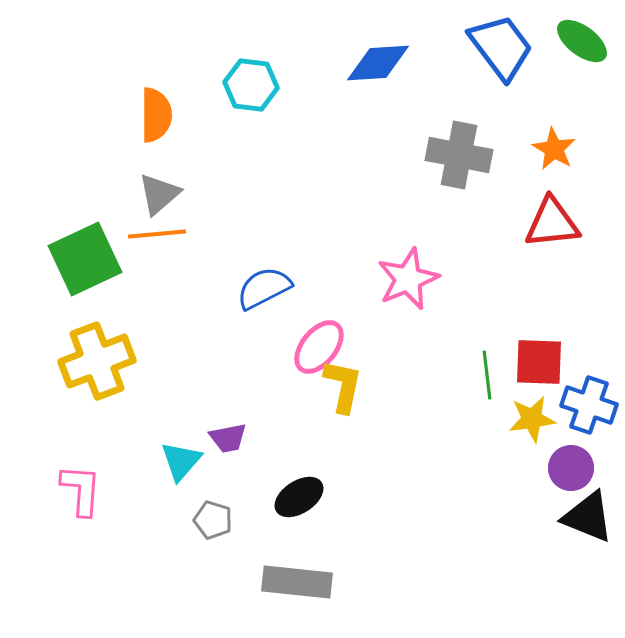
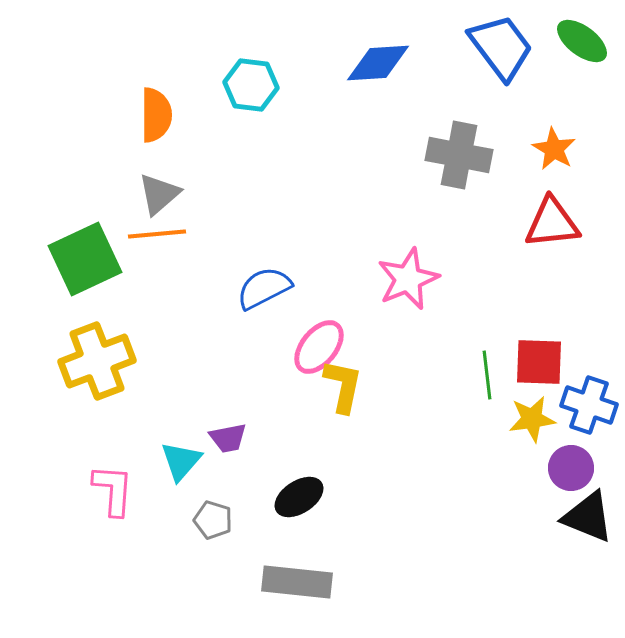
pink L-shape: moved 32 px right
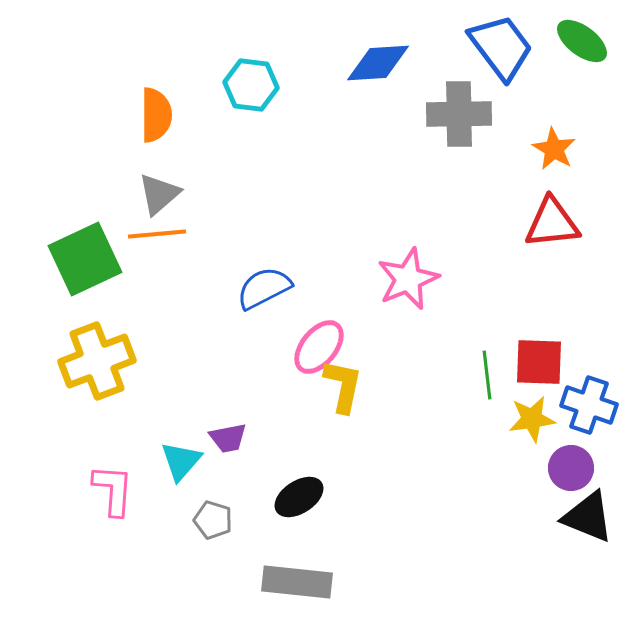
gray cross: moved 41 px up; rotated 12 degrees counterclockwise
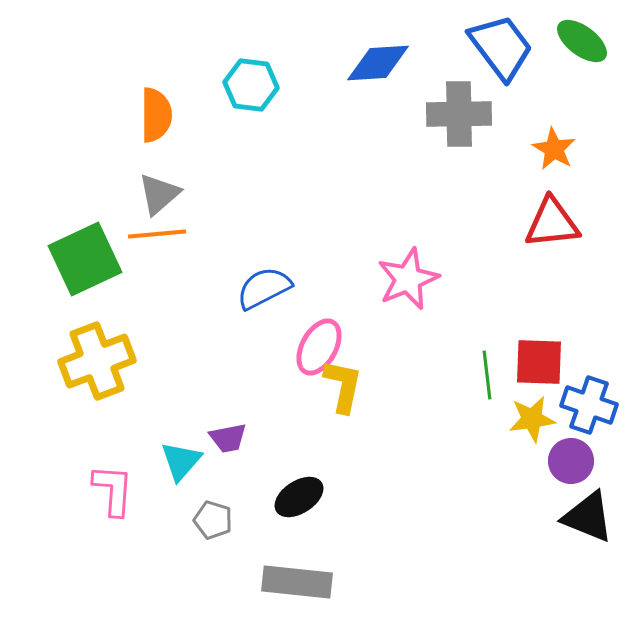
pink ellipse: rotated 10 degrees counterclockwise
purple circle: moved 7 px up
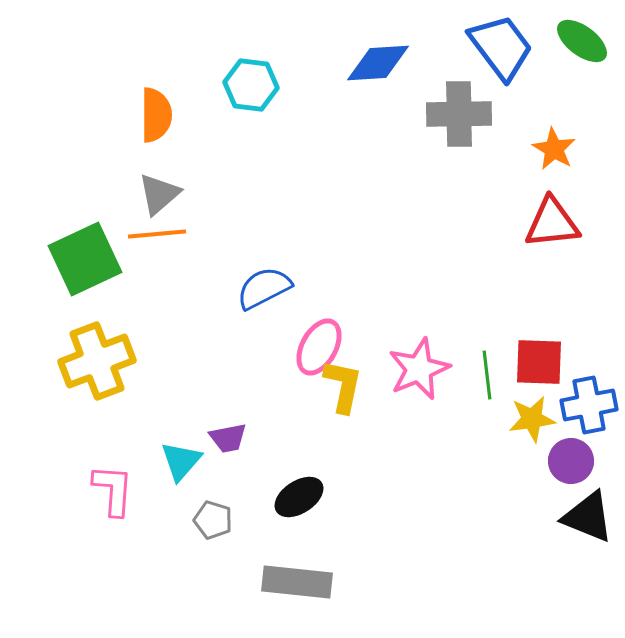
pink star: moved 11 px right, 90 px down
blue cross: rotated 30 degrees counterclockwise
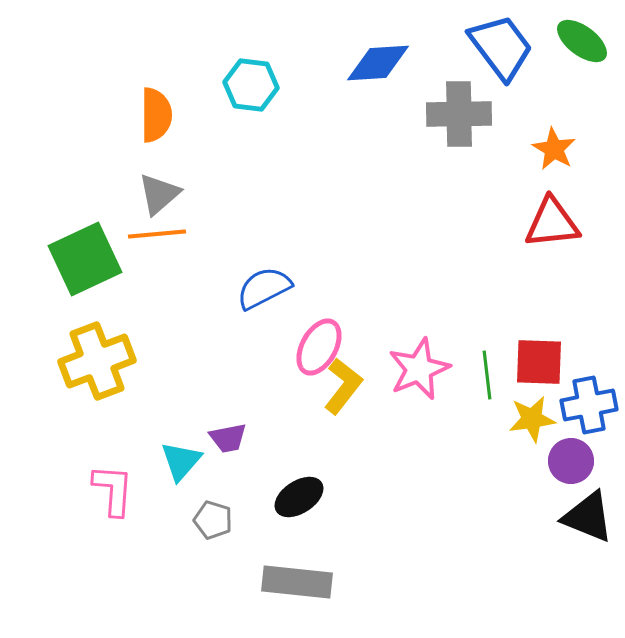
yellow L-shape: rotated 26 degrees clockwise
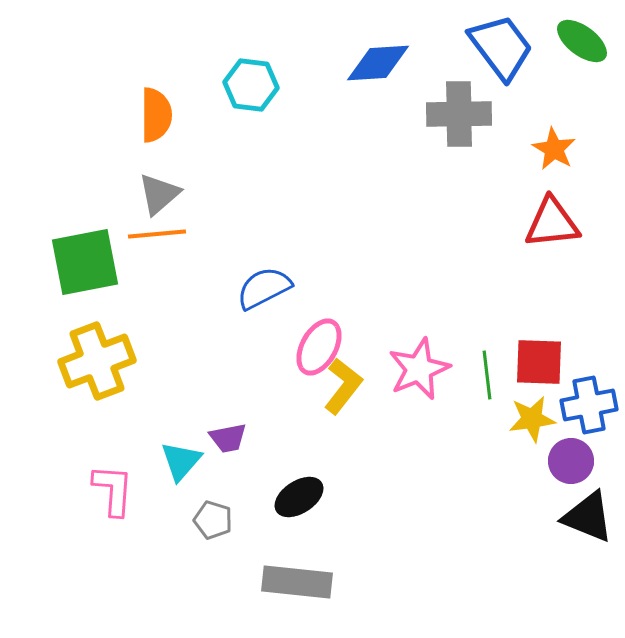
green square: moved 3 px down; rotated 14 degrees clockwise
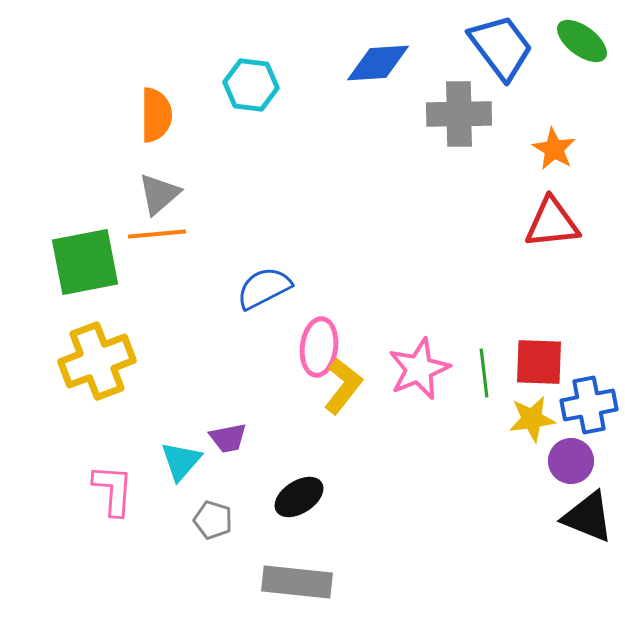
pink ellipse: rotated 22 degrees counterclockwise
green line: moved 3 px left, 2 px up
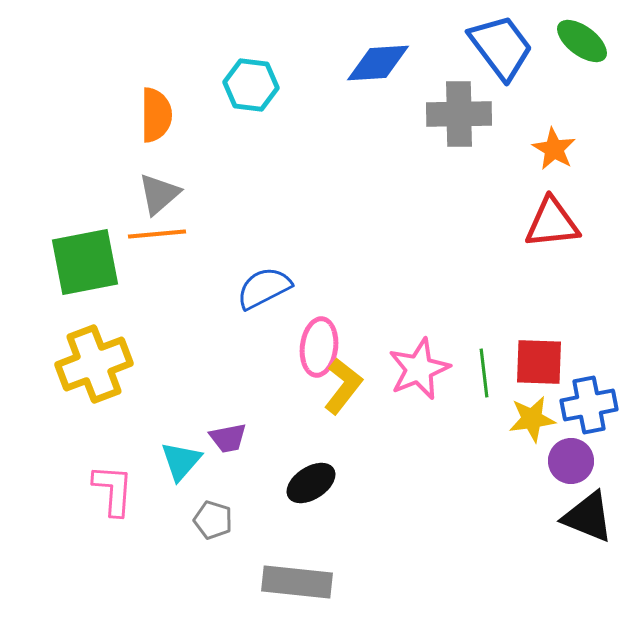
yellow cross: moved 3 px left, 3 px down
black ellipse: moved 12 px right, 14 px up
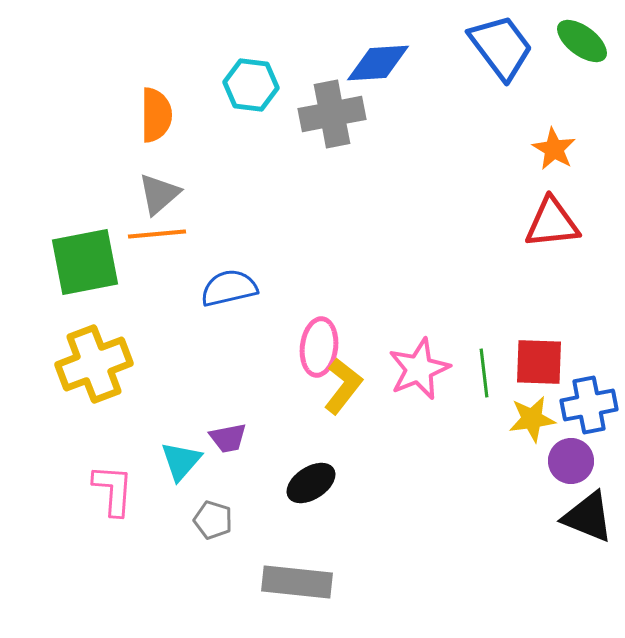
gray cross: moved 127 px left; rotated 10 degrees counterclockwise
blue semicircle: moved 35 px left; rotated 14 degrees clockwise
